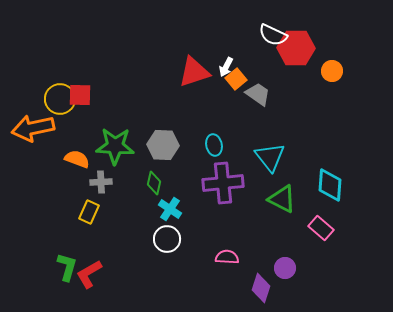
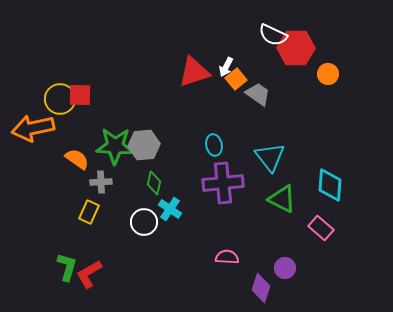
orange circle: moved 4 px left, 3 px down
gray hexagon: moved 19 px left; rotated 8 degrees counterclockwise
orange semicircle: rotated 15 degrees clockwise
white circle: moved 23 px left, 17 px up
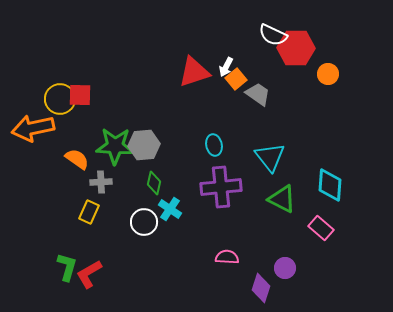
purple cross: moved 2 px left, 4 px down
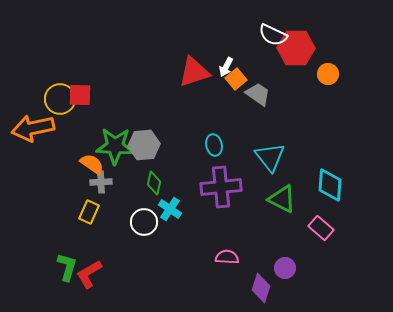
orange semicircle: moved 15 px right, 5 px down
